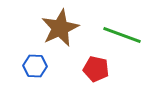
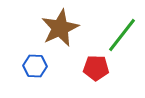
green line: rotated 72 degrees counterclockwise
red pentagon: moved 1 px up; rotated 10 degrees counterclockwise
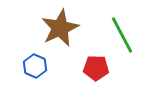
green line: rotated 66 degrees counterclockwise
blue hexagon: rotated 20 degrees clockwise
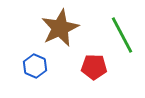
red pentagon: moved 2 px left, 1 px up
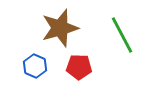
brown star: rotated 9 degrees clockwise
red pentagon: moved 15 px left
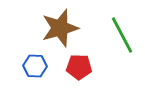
blue hexagon: rotated 20 degrees counterclockwise
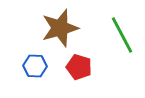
red pentagon: rotated 15 degrees clockwise
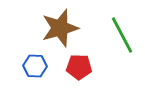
red pentagon: rotated 15 degrees counterclockwise
